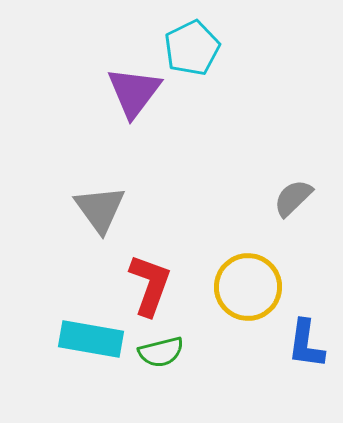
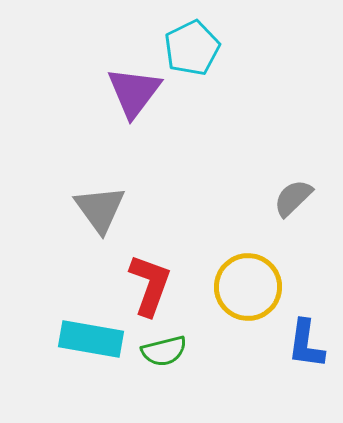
green semicircle: moved 3 px right, 1 px up
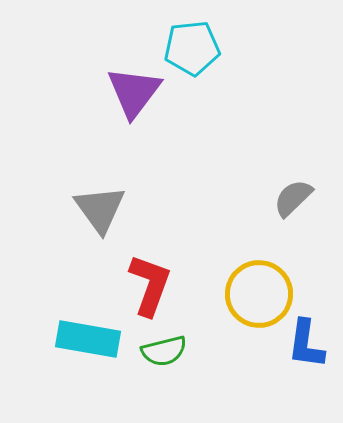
cyan pentagon: rotated 20 degrees clockwise
yellow circle: moved 11 px right, 7 px down
cyan rectangle: moved 3 px left
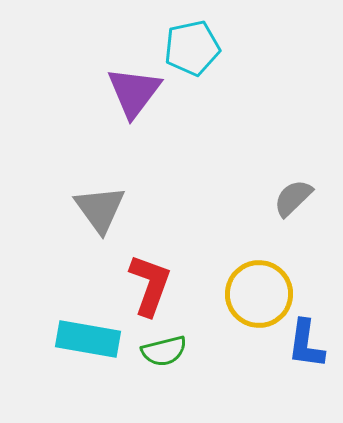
cyan pentagon: rotated 6 degrees counterclockwise
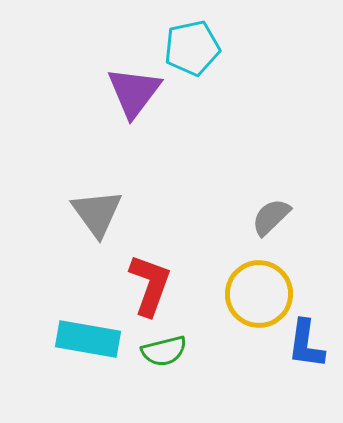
gray semicircle: moved 22 px left, 19 px down
gray triangle: moved 3 px left, 4 px down
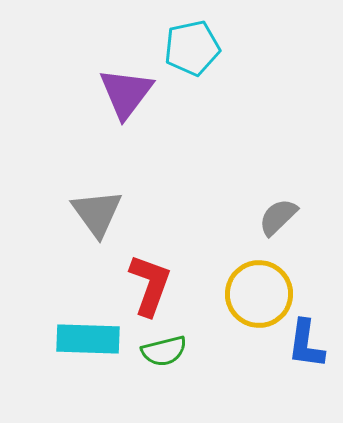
purple triangle: moved 8 px left, 1 px down
gray semicircle: moved 7 px right
cyan rectangle: rotated 8 degrees counterclockwise
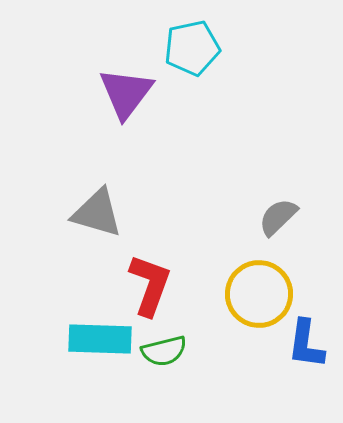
gray triangle: rotated 38 degrees counterclockwise
cyan rectangle: moved 12 px right
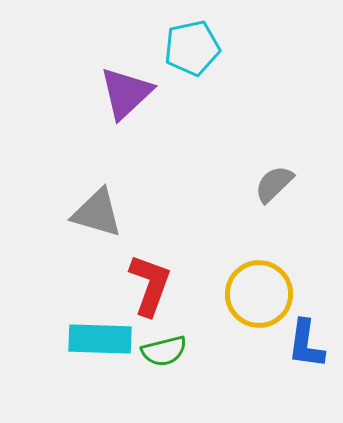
purple triangle: rotated 10 degrees clockwise
gray semicircle: moved 4 px left, 33 px up
